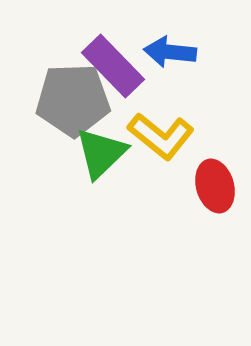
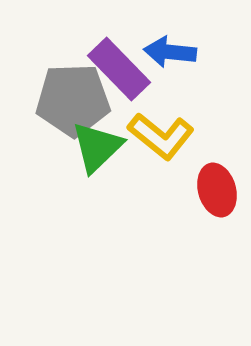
purple rectangle: moved 6 px right, 3 px down
green triangle: moved 4 px left, 6 px up
red ellipse: moved 2 px right, 4 px down
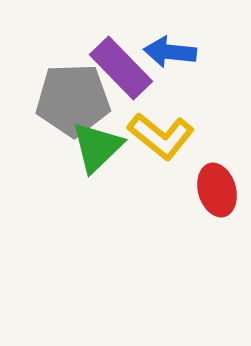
purple rectangle: moved 2 px right, 1 px up
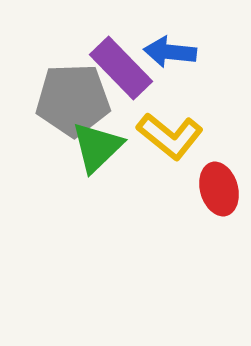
yellow L-shape: moved 9 px right
red ellipse: moved 2 px right, 1 px up
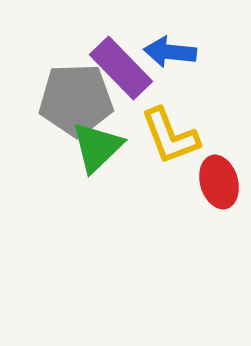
gray pentagon: moved 3 px right
yellow L-shape: rotated 30 degrees clockwise
red ellipse: moved 7 px up
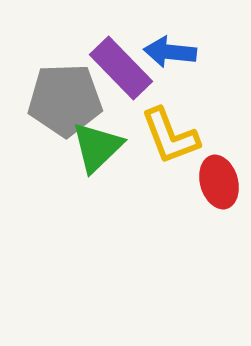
gray pentagon: moved 11 px left
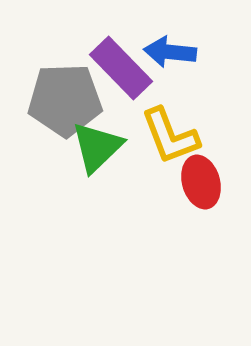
red ellipse: moved 18 px left
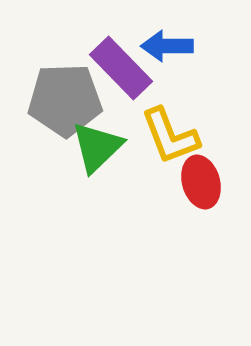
blue arrow: moved 3 px left, 6 px up; rotated 6 degrees counterclockwise
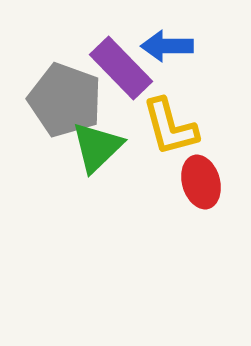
gray pentagon: rotated 22 degrees clockwise
yellow L-shape: moved 9 px up; rotated 6 degrees clockwise
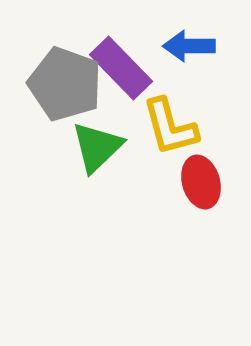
blue arrow: moved 22 px right
gray pentagon: moved 16 px up
